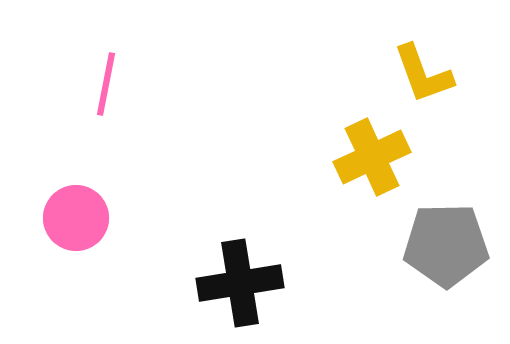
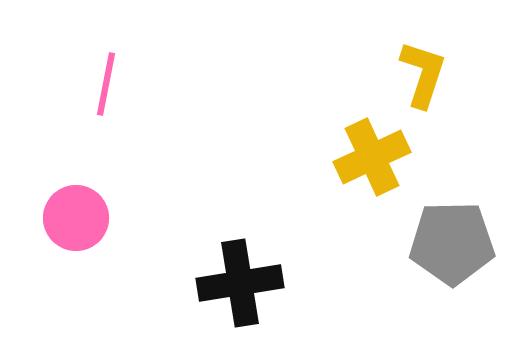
yellow L-shape: rotated 142 degrees counterclockwise
gray pentagon: moved 6 px right, 2 px up
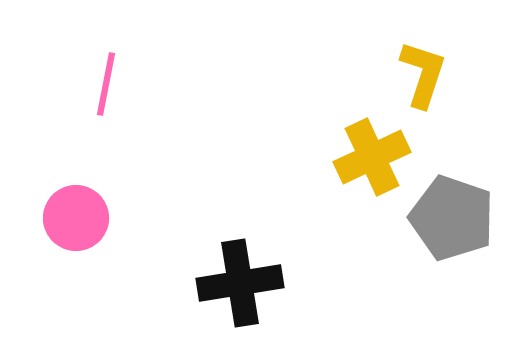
gray pentagon: moved 25 px up; rotated 20 degrees clockwise
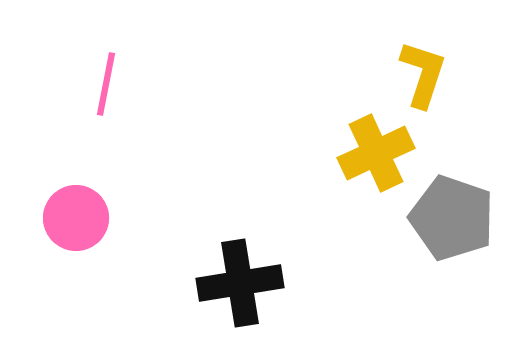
yellow cross: moved 4 px right, 4 px up
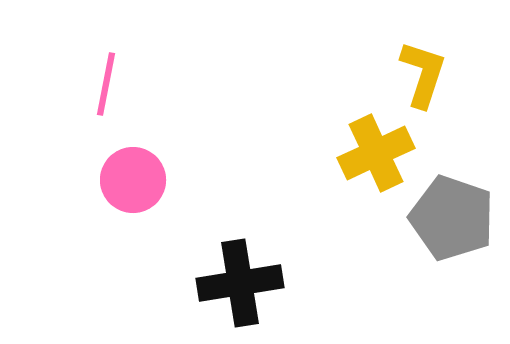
pink circle: moved 57 px right, 38 px up
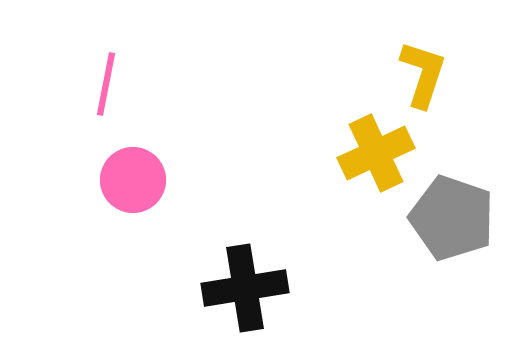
black cross: moved 5 px right, 5 px down
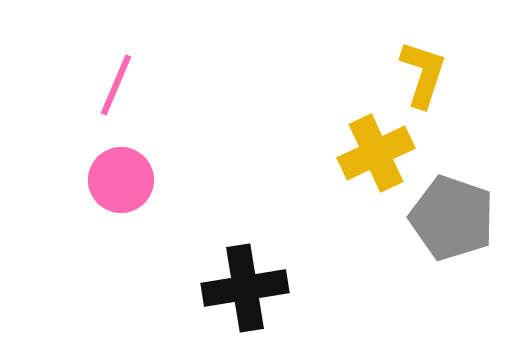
pink line: moved 10 px right, 1 px down; rotated 12 degrees clockwise
pink circle: moved 12 px left
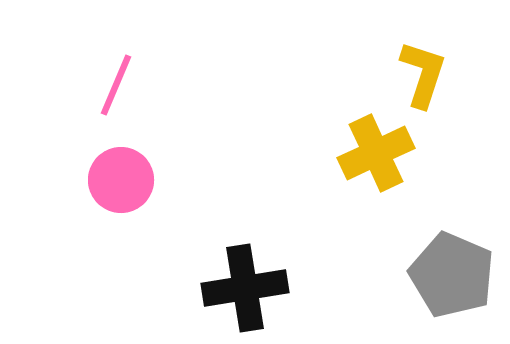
gray pentagon: moved 57 px down; rotated 4 degrees clockwise
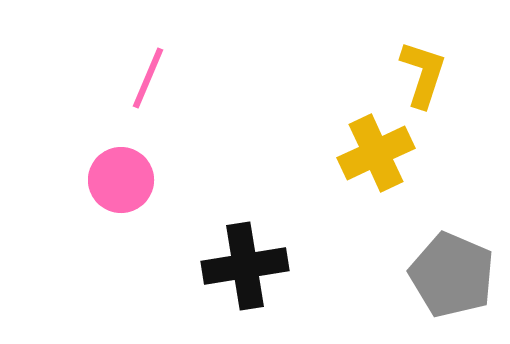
pink line: moved 32 px right, 7 px up
black cross: moved 22 px up
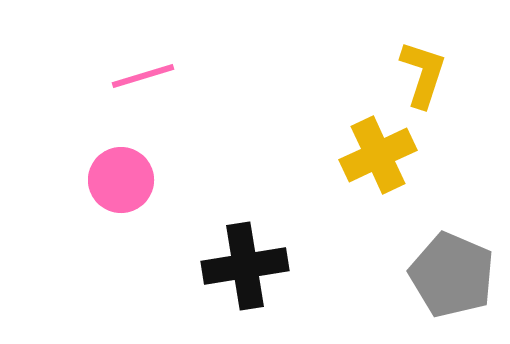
pink line: moved 5 px left, 2 px up; rotated 50 degrees clockwise
yellow cross: moved 2 px right, 2 px down
